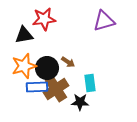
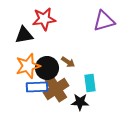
orange star: moved 4 px right
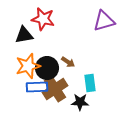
red star: moved 1 px left; rotated 20 degrees clockwise
brown cross: moved 1 px left
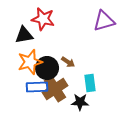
orange star: moved 2 px right, 4 px up
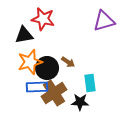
brown cross: moved 1 px left, 4 px down
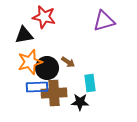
red star: moved 1 px right, 2 px up
brown cross: rotated 30 degrees clockwise
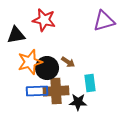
red star: moved 3 px down
black triangle: moved 8 px left
blue rectangle: moved 4 px down
brown cross: moved 2 px right, 2 px up
black star: moved 2 px left
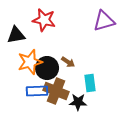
brown cross: rotated 25 degrees clockwise
